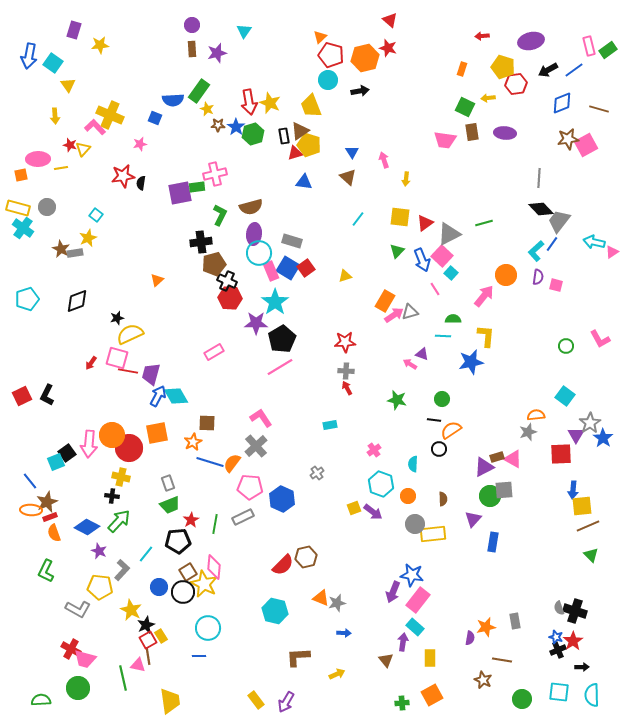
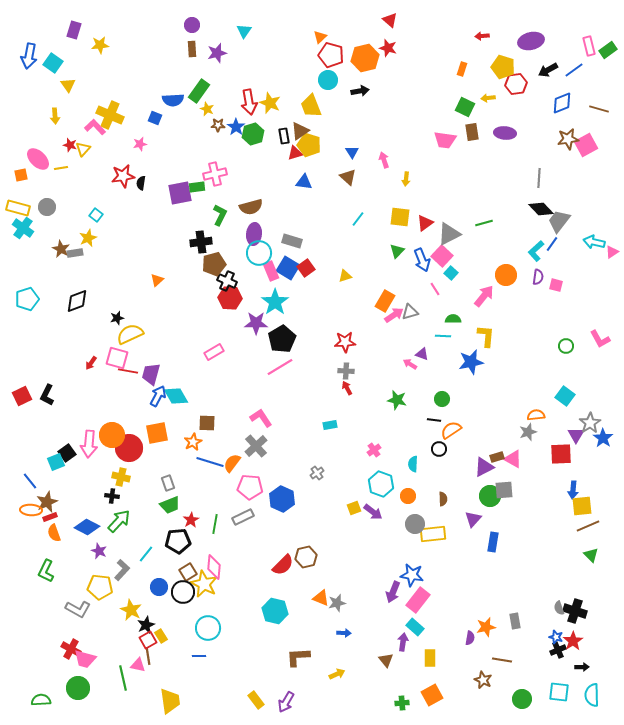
pink ellipse at (38, 159): rotated 45 degrees clockwise
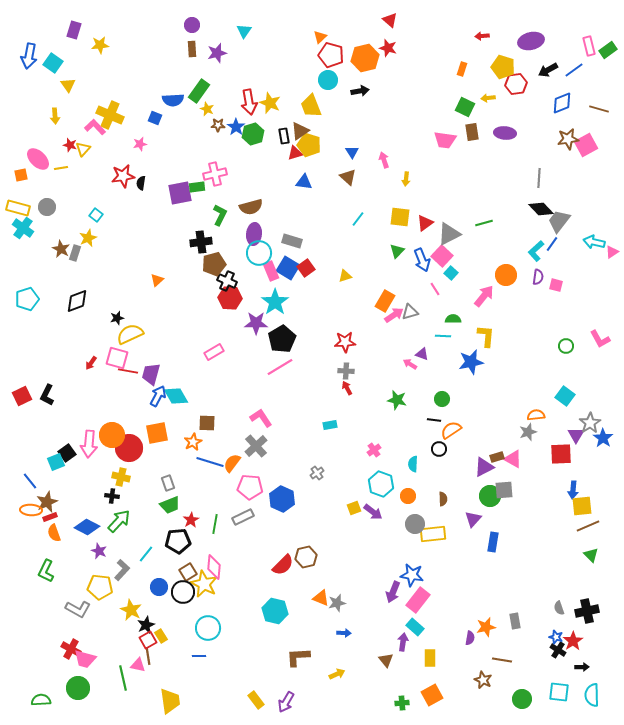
gray rectangle at (75, 253): rotated 63 degrees counterclockwise
black cross at (575, 611): moved 12 px right; rotated 30 degrees counterclockwise
black cross at (558, 650): rotated 35 degrees counterclockwise
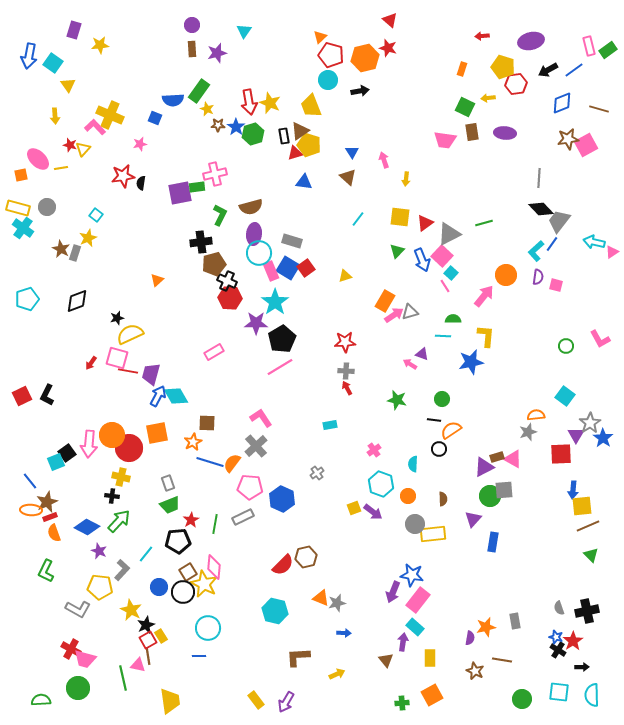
pink line at (435, 289): moved 10 px right, 3 px up
brown star at (483, 680): moved 8 px left, 9 px up
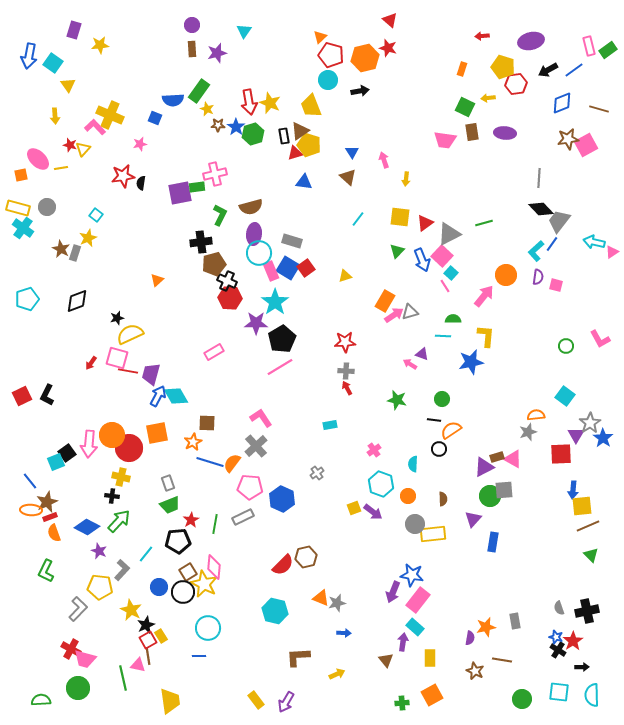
gray L-shape at (78, 609): rotated 75 degrees counterclockwise
